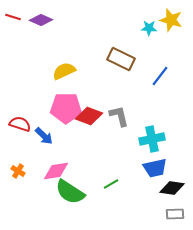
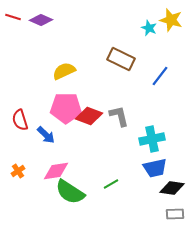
cyan star: rotated 21 degrees clockwise
red semicircle: moved 4 px up; rotated 125 degrees counterclockwise
blue arrow: moved 2 px right, 1 px up
orange cross: rotated 24 degrees clockwise
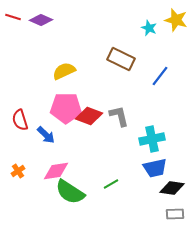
yellow star: moved 5 px right
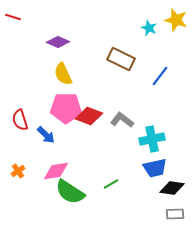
purple diamond: moved 17 px right, 22 px down
yellow semicircle: moved 1 px left, 3 px down; rotated 90 degrees counterclockwise
gray L-shape: moved 3 px right, 4 px down; rotated 40 degrees counterclockwise
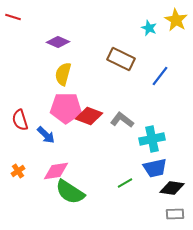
yellow star: rotated 15 degrees clockwise
yellow semicircle: rotated 40 degrees clockwise
green line: moved 14 px right, 1 px up
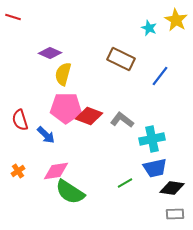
purple diamond: moved 8 px left, 11 px down
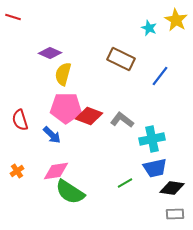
blue arrow: moved 6 px right
orange cross: moved 1 px left
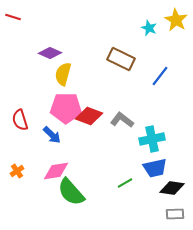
green semicircle: moved 1 px right; rotated 16 degrees clockwise
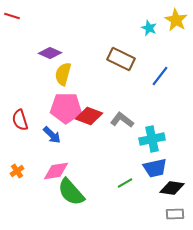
red line: moved 1 px left, 1 px up
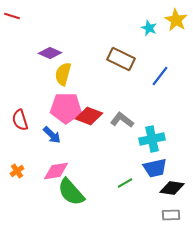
gray rectangle: moved 4 px left, 1 px down
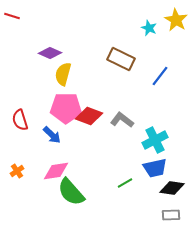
cyan cross: moved 3 px right, 1 px down; rotated 15 degrees counterclockwise
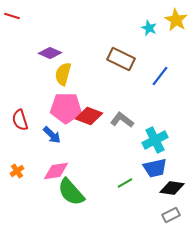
gray rectangle: rotated 24 degrees counterclockwise
